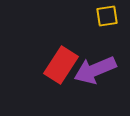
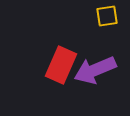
red rectangle: rotated 9 degrees counterclockwise
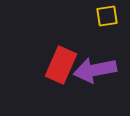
purple arrow: rotated 12 degrees clockwise
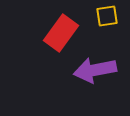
red rectangle: moved 32 px up; rotated 12 degrees clockwise
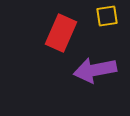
red rectangle: rotated 12 degrees counterclockwise
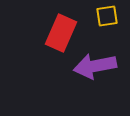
purple arrow: moved 4 px up
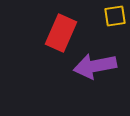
yellow square: moved 8 px right
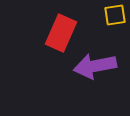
yellow square: moved 1 px up
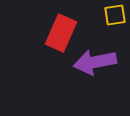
purple arrow: moved 4 px up
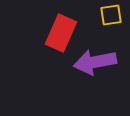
yellow square: moved 4 px left
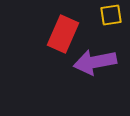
red rectangle: moved 2 px right, 1 px down
